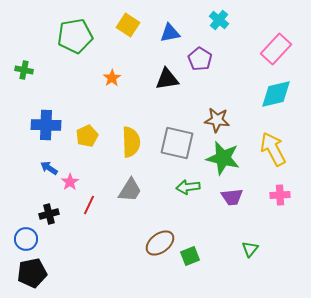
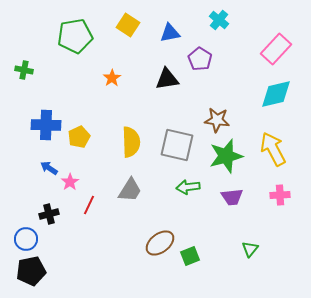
yellow pentagon: moved 8 px left, 1 px down
gray square: moved 2 px down
green star: moved 3 px right, 2 px up; rotated 28 degrees counterclockwise
black pentagon: moved 1 px left, 2 px up
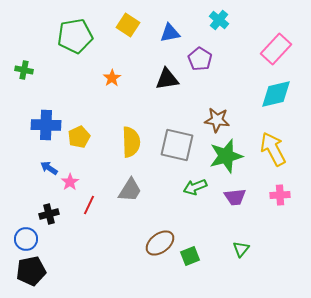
green arrow: moved 7 px right; rotated 15 degrees counterclockwise
purple trapezoid: moved 3 px right
green triangle: moved 9 px left
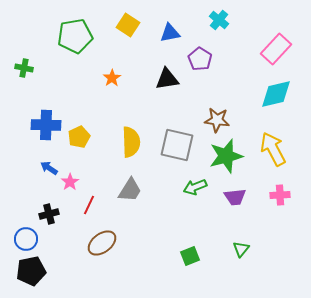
green cross: moved 2 px up
brown ellipse: moved 58 px left
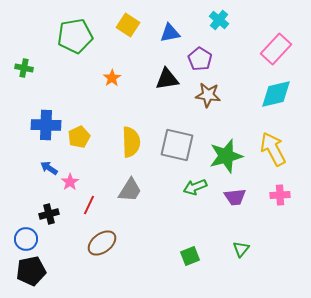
brown star: moved 9 px left, 25 px up
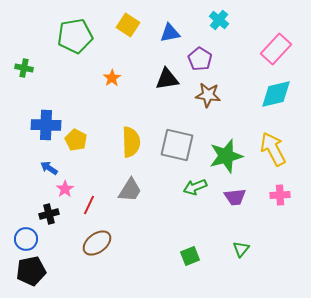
yellow pentagon: moved 3 px left, 3 px down; rotated 20 degrees counterclockwise
pink star: moved 5 px left, 7 px down
brown ellipse: moved 5 px left
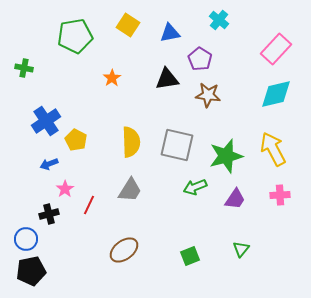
blue cross: moved 4 px up; rotated 36 degrees counterclockwise
blue arrow: moved 4 px up; rotated 54 degrees counterclockwise
purple trapezoid: moved 2 px down; rotated 50 degrees counterclockwise
brown ellipse: moved 27 px right, 7 px down
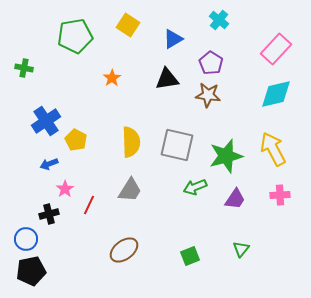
blue triangle: moved 3 px right, 6 px down; rotated 20 degrees counterclockwise
purple pentagon: moved 11 px right, 4 px down
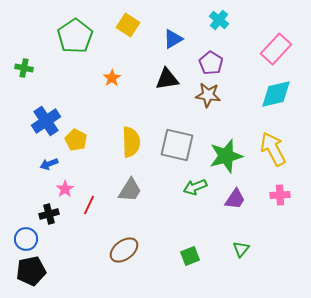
green pentagon: rotated 24 degrees counterclockwise
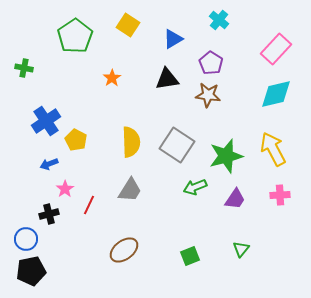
gray square: rotated 20 degrees clockwise
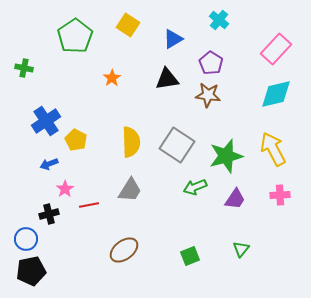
red line: rotated 54 degrees clockwise
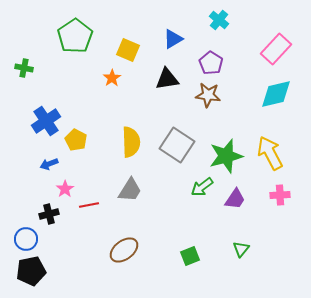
yellow square: moved 25 px down; rotated 10 degrees counterclockwise
yellow arrow: moved 3 px left, 4 px down
green arrow: moved 7 px right; rotated 15 degrees counterclockwise
